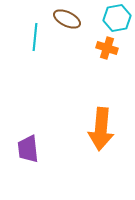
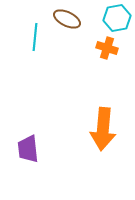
orange arrow: moved 2 px right
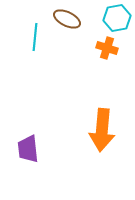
orange arrow: moved 1 px left, 1 px down
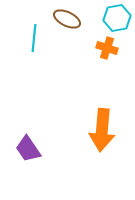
cyan line: moved 1 px left, 1 px down
purple trapezoid: rotated 28 degrees counterclockwise
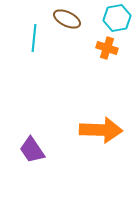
orange arrow: moved 1 px left; rotated 93 degrees counterclockwise
purple trapezoid: moved 4 px right, 1 px down
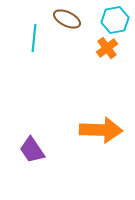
cyan hexagon: moved 2 px left, 2 px down
orange cross: rotated 35 degrees clockwise
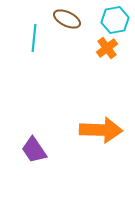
purple trapezoid: moved 2 px right
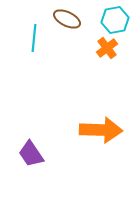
purple trapezoid: moved 3 px left, 4 px down
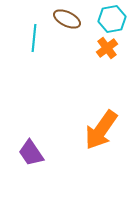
cyan hexagon: moved 3 px left, 1 px up
orange arrow: rotated 123 degrees clockwise
purple trapezoid: moved 1 px up
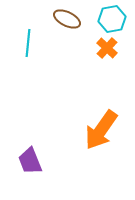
cyan line: moved 6 px left, 5 px down
orange cross: rotated 10 degrees counterclockwise
purple trapezoid: moved 1 px left, 8 px down; rotated 12 degrees clockwise
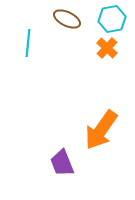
purple trapezoid: moved 32 px right, 2 px down
